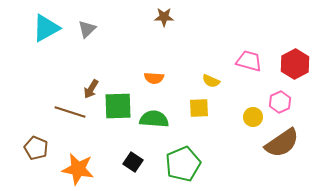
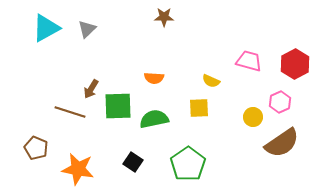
green semicircle: rotated 16 degrees counterclockwise
green pentagon: moved 5 px right; rotated 12 degrees counterclockwise
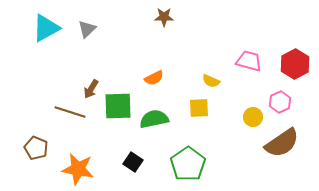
orange semicircle: rotated 30 degrees counterclockwise
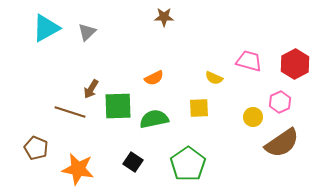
gray triangle: moved 3 px down
yellow semicircle: moved 3 px right, 3 px up
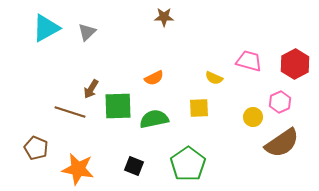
black square: moved 1 px right, 4 px down; rotated 12 degrees counterclockwise
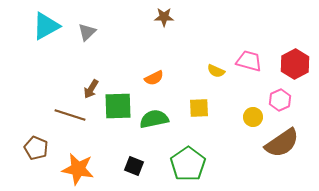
cyan triangle: moved 2 px up
yellow semicircle: moved 2 px right, 7 px up
pink hexagon: moved 2 px up
brown line: moved 3 px down
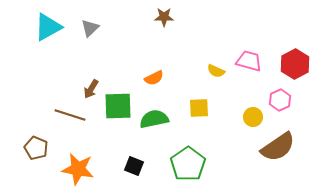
cyan triangle: moved 2 px right, 1 px down
gray triangle: moved 3 px right, 4 px up
brown semicircle: moved 4 px left, 4 px down
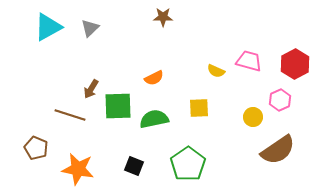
brown star: moved 1 px left
brown semicircle: moved 3 px down
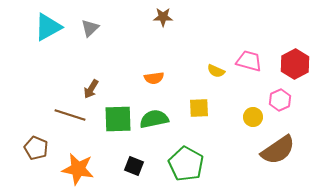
orange semicircle: rotated 18 degrees clockwise
green square: moved 13 px down
green pentagon: moved 2 px left; rotated 8 degrees counterclockwise
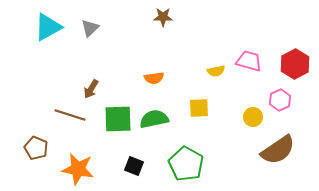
yellow semicircle: rotated 36 degrees counterclockwise
